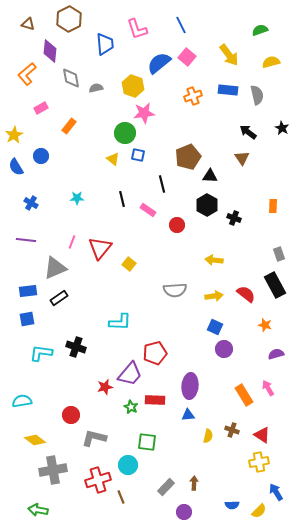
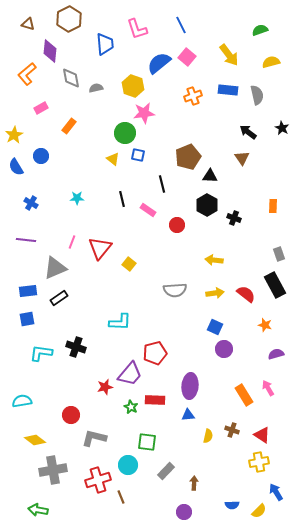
yellow arrow at (214, 296): moved 1 px right, 3 px up
gray rectangle at (166, 487): moved 16 px up
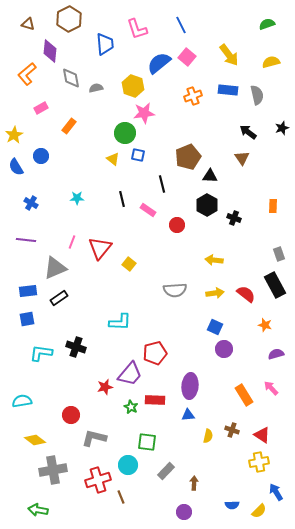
green semicircle at (260, 30): moved 7 px right, 6 px up
black star at (282, 128): rotated 24 degrees clockwise
pink arrow at (268, 388): moved 3 px right; rotated 14 degrees counterclockwise
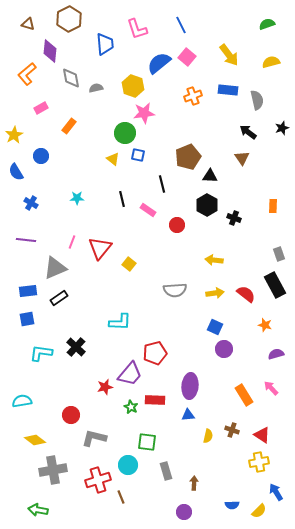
gray semicircle at (257, 95): moved 5 px down
blue semicircle at (16, 167): moved 5 px down
black cross at (76, 347): rotated 24 degrees clockwise
gray rectangle at (166, 471): rotated 60 degrees counterclockwise
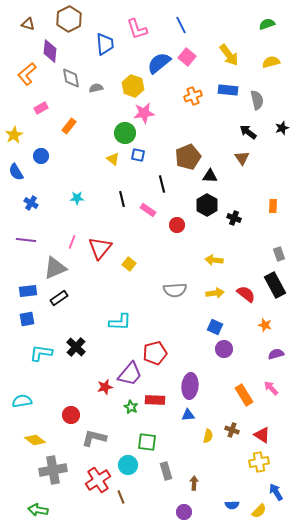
red cross at (98, 480): rotated 15 degrees counterclockwise
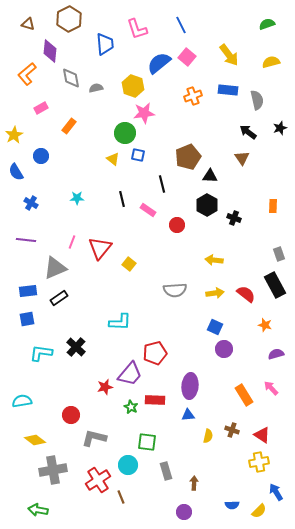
black star at (282, 128): moved 2 px left
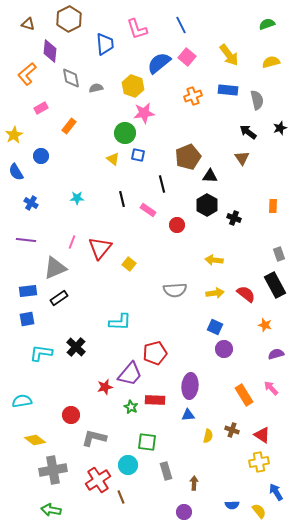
green arrow at (38, 510): moved 13 px right
yellow semicircle at (259, 511): rotated 84 degrees counterclockwise
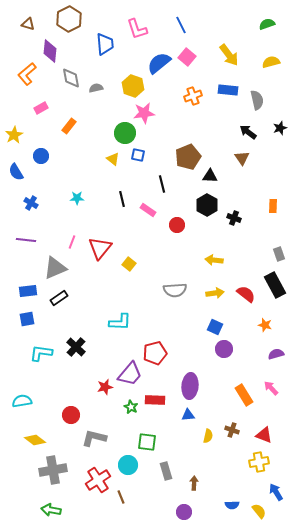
red triangle at (262, 435): moved 2 px right; rotated 12 degrees counterclockwise
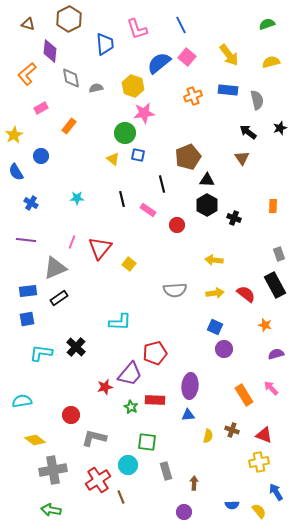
black triangle at (210, 176): moved 3 px left, 4 px down
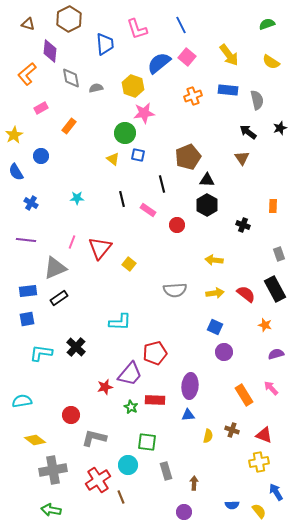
yellow semicircle at (271, 62): rotated 132 degrees counterclockwise
black cross at (234, 218): moved 9 px right, 7 px down
black rectangle at (275, 285): moved 4 px down
purple circle at (224, 349): moved 3 px down
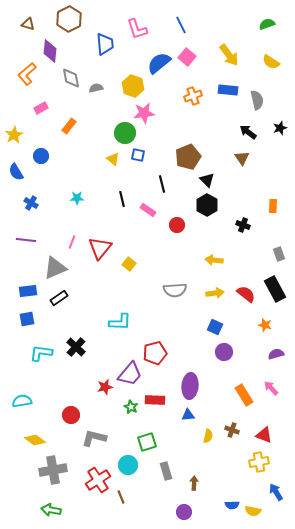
black triangle at (207, 180): rotated 42 degrees clockwise
green square at (147, 442): rotated 24 degrees counterclockwise
yellow semicircle at (259, 511): moved 6 px left; rotated 140 degrees clockwise
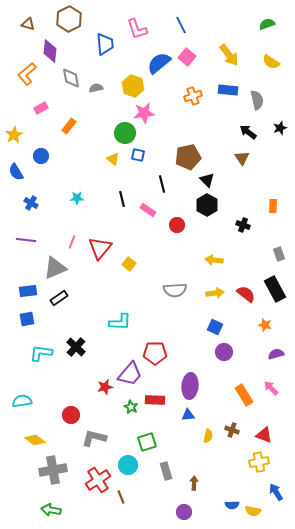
brown pentagon at (188, 157): rotated 10 degrees clockwise
red pentagon at (155, 353): rotated 15 degrees clockwise
